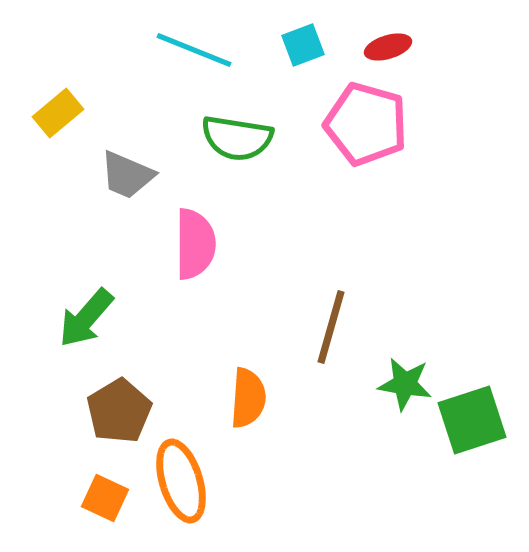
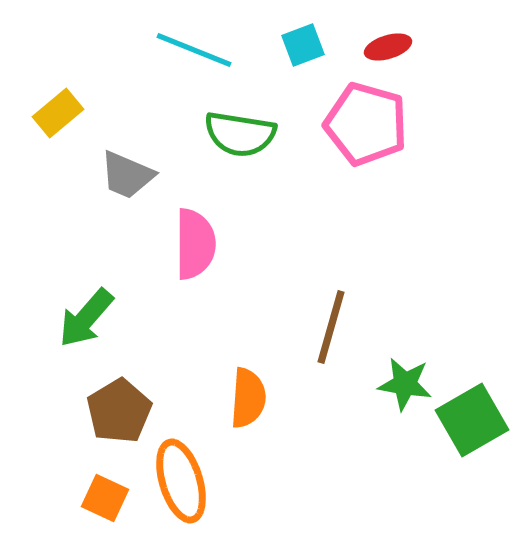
green semicircle: moved 3 px right, 4 px up
green square: rotated 12 degrees counterclockwise
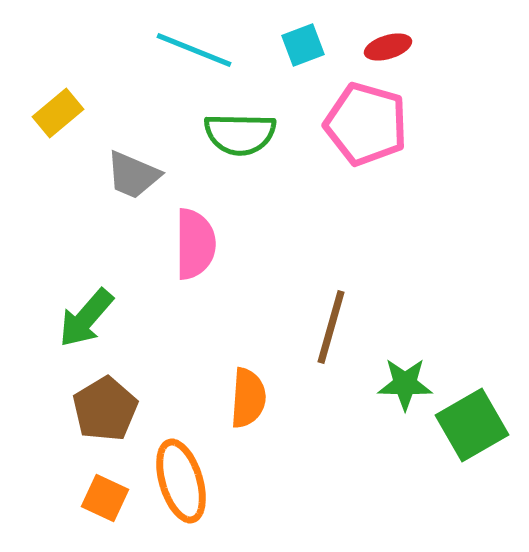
green semicircle: rotated 8 degrees counterclockwise
gray trapezoid: moved 6 px right
green star: rotated 8 degrees counterclockwise
brown pentagon: moved 14 px left, 2 px up
green square: moved 5 px down
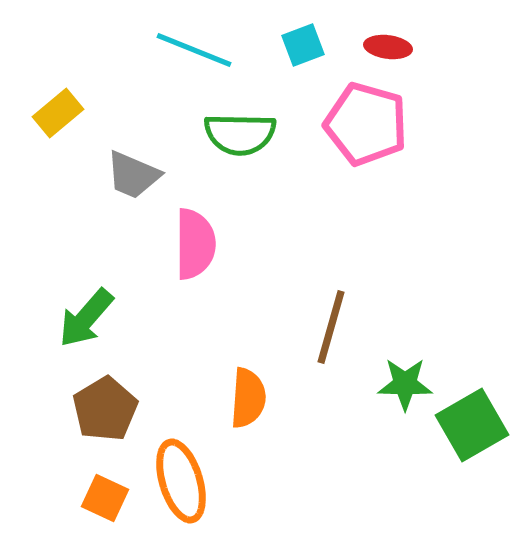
red ellipse: rotated 24 degrees clockwise
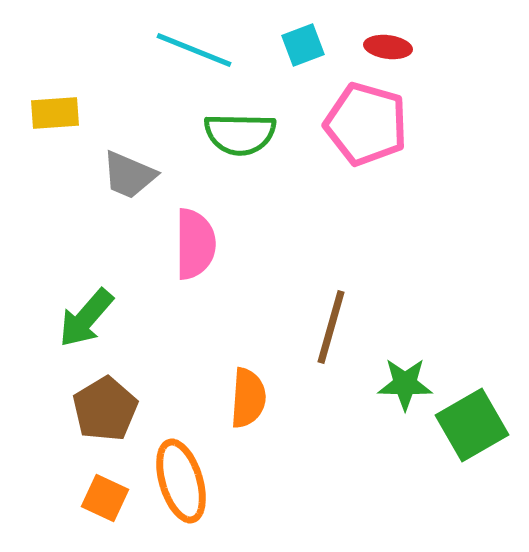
yellow rectangle: moved 3 px left; rotated 36 degrees clockwise
gray trapezoid: moved 4 px left
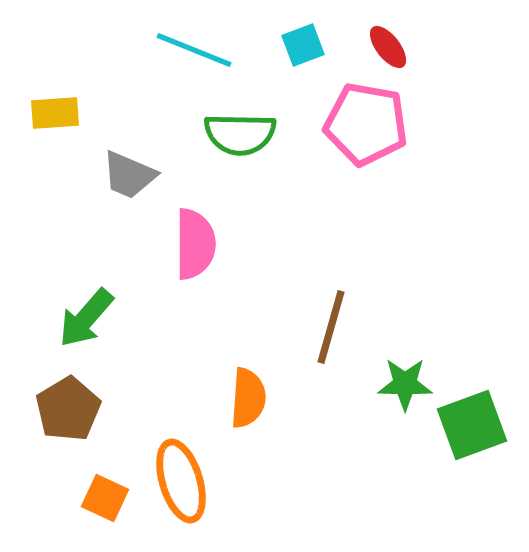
red ellipse: rotated 45 degrees clockwise
pink pentagon: rotated 6 degrees counterclockwise
brown pentagon: moved 37 px left
green square: rotated 10 degrees clockwise
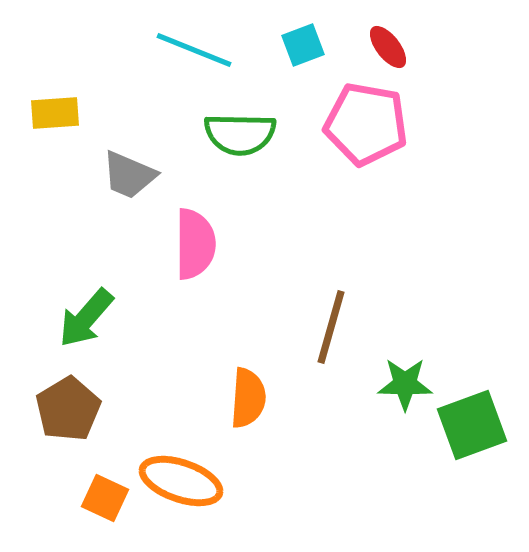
orange ellipse: rotated 54 degrees counterclockwise
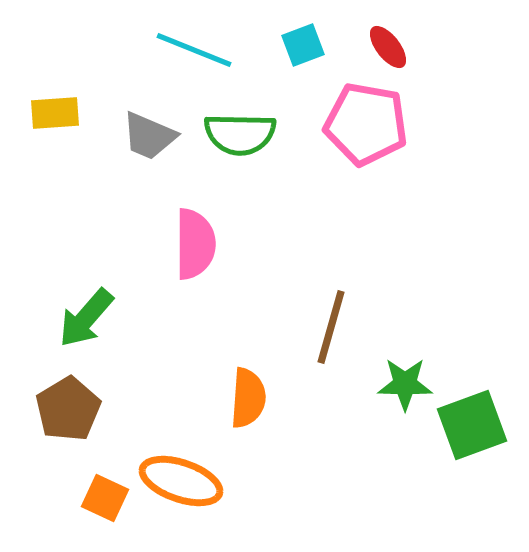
gray trapezoid: moved 20 px right, 39 px up
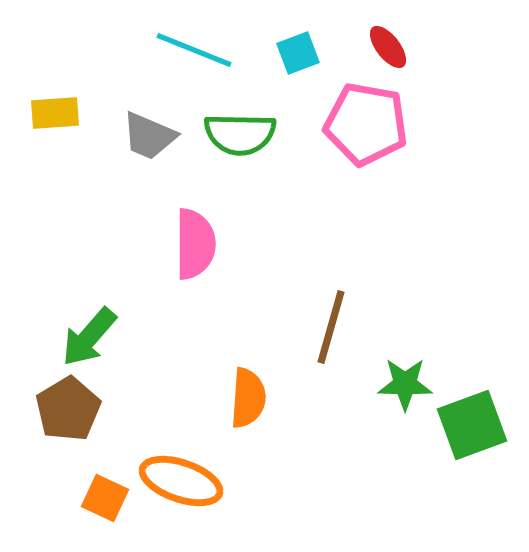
cyan square: moved 5 px left, 8 px down
green arrow: moved 3 px right, 19 px down
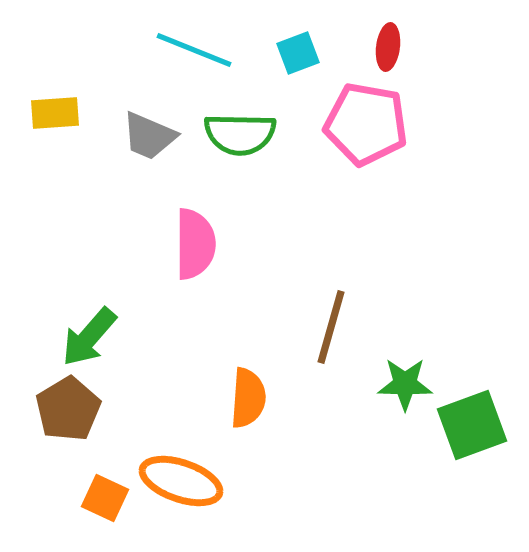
red ellipse: rotated 45 degrees clockwise
